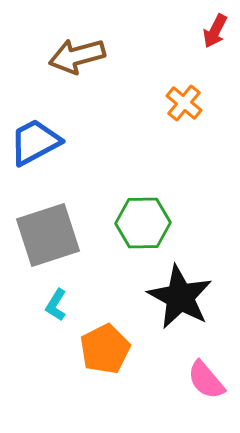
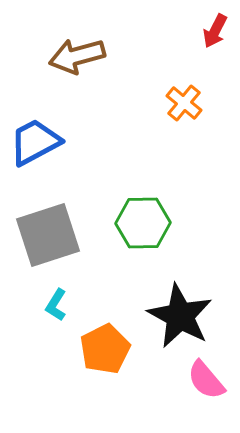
black star: moved 19 px down
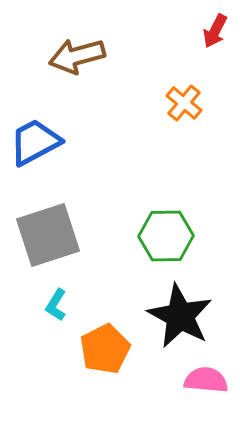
green hexagon: moved 23 px right, 13 px down
pink semicircle: rotated 135 degrees clockwise
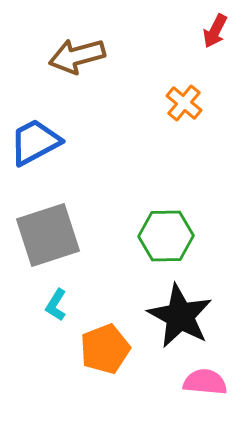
orange pentagon: rotated 6 degrees clockwise
pink semicircle: moved 1 px left, 2 px down
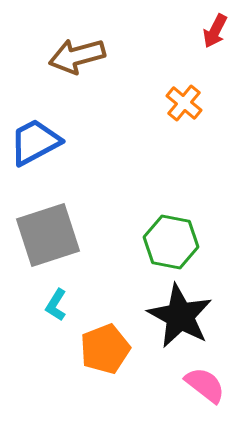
green hexagon: moved 5 px right, 6 px down; rotated 12 degrees clockwise
pink semicircle: moved 3 px down; rotated 33 degrees clockwise
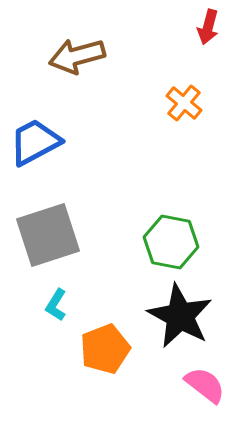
red arrow: moved 7 px left, 4 px up; rotated 12 degrees counterclockwise
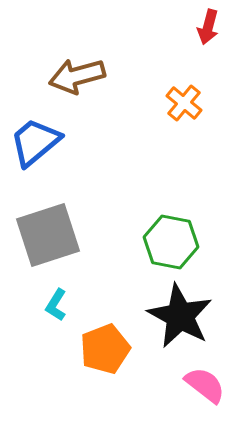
brown arrow: moved 20 px down
blue trapezoid: rotated 12 degrees counterclockwise
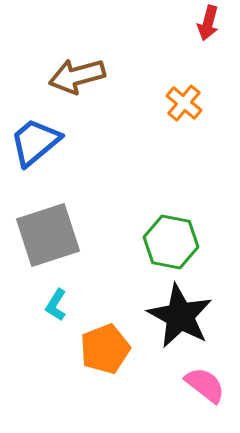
red arrow: moved 4 px up
